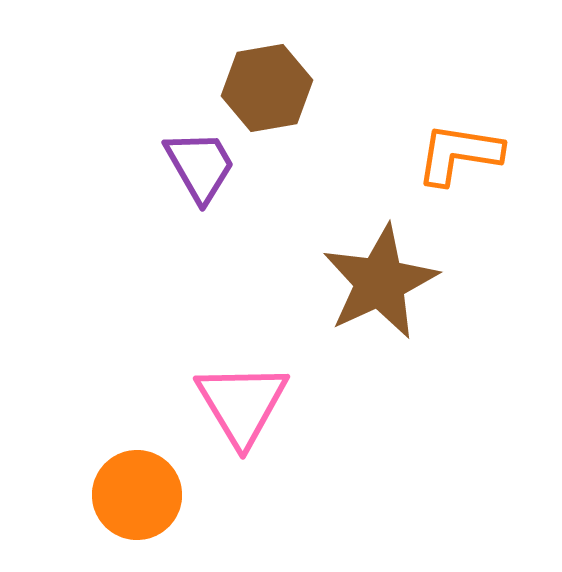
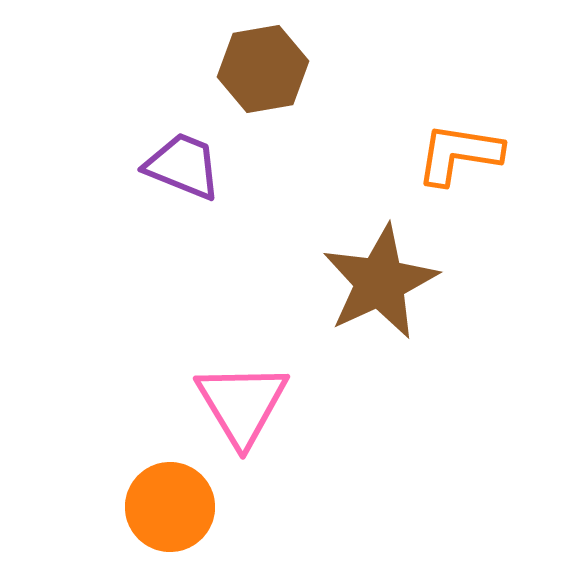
brown hexagon: moved 4 px left, 19 px up
purple trapezoid: moved 17 px left; rotated 38 degrees counterclockwise
orange circle: moved 33 px right, 12 px down
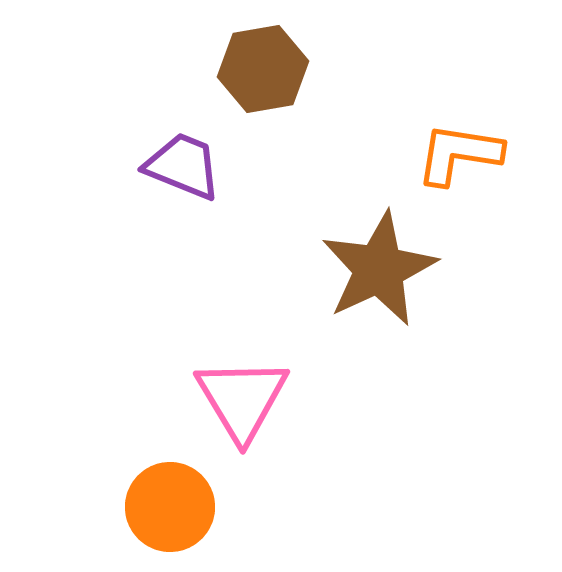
brown star: moved 1 px left, 13 px up
pink triangle: moved 5 px up
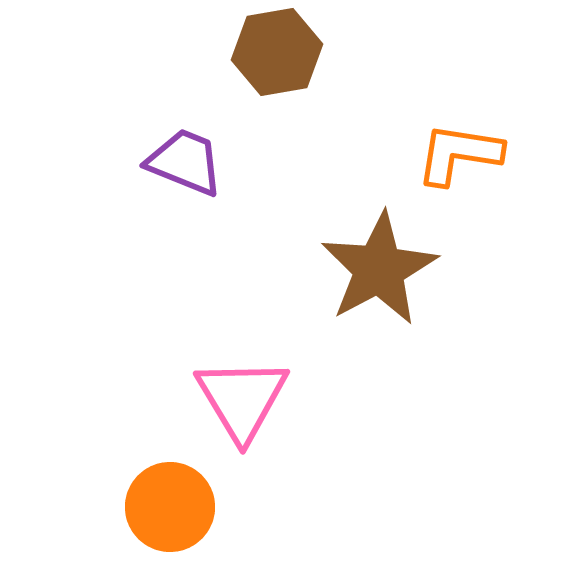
brown hexagon: moved 14 px right, 17 px up
purple trapezoid: moved 2 px right, 4 px up
brown star: rotated 3 degrees counterclockwise
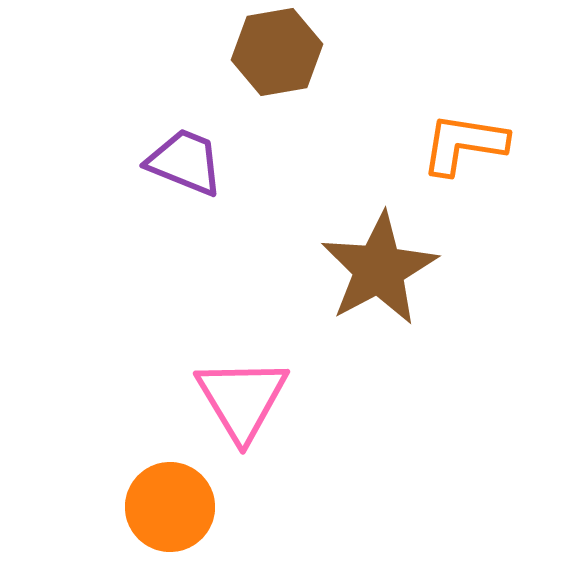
orange L-shape: moved 5 px right, 10 px up
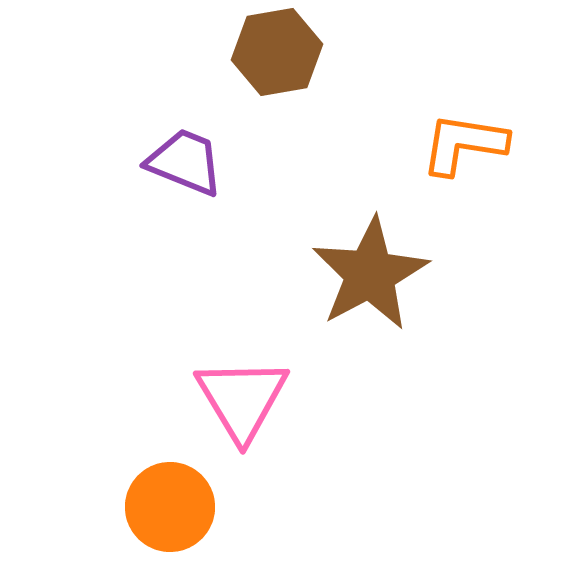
brown star: moved 9 px left, 5 px down
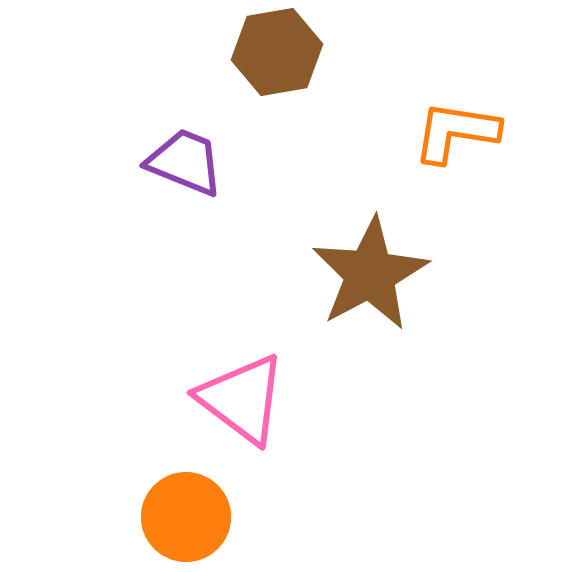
orange L-shape: moved 8 px left, 12 px up
pink triangle: rotated 22 degrees counterclockwise
orange circle: moved 16 px right, 10 px down
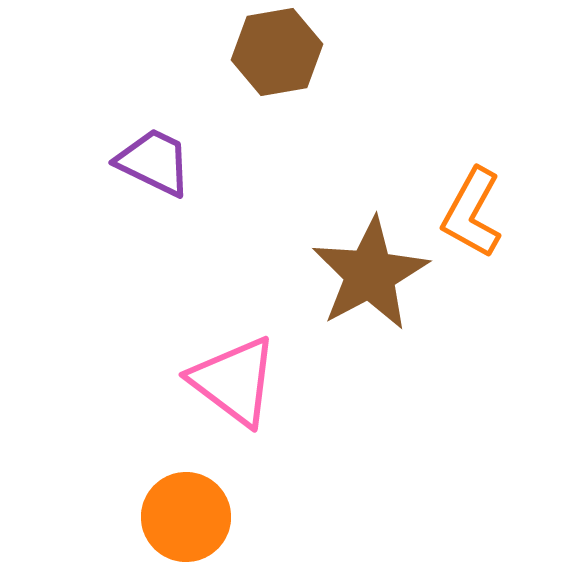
orange L-shape: moved 16 px right, 81 px down; rotated 70 degrees counterclockwise
purple trapezoid: moved 31 px left; rotated 4 degrees clockwise
pink triangle: moved 8 px left, 18 px up
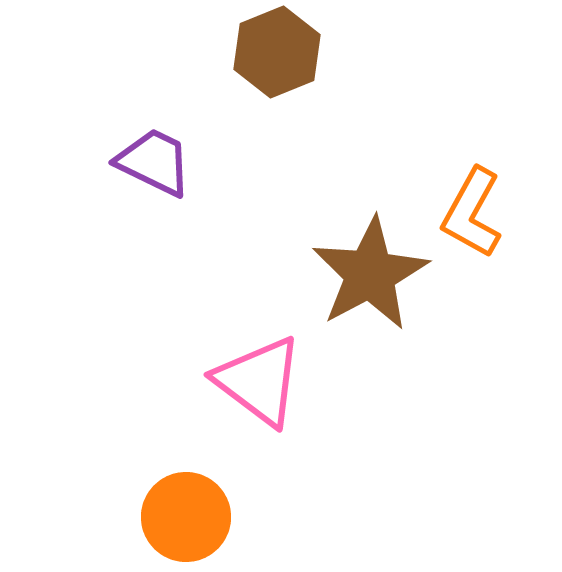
brown hexagon: rotated 12 degrees counterclockwise
pink triangle: moved 25 px right
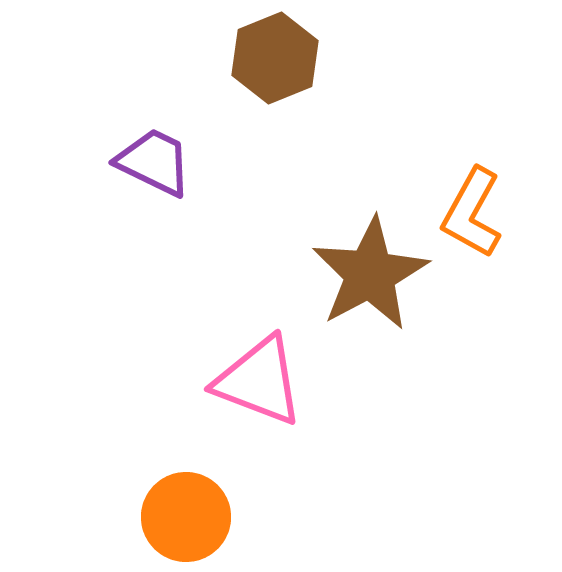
brown hexagon: moved 2 px left, 6 px down
pink triangle: rotated 16 degrees counterclockwise
